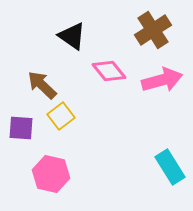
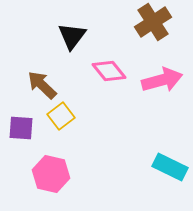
brown cross: moved 8 px up
black triangle: rotated 32 degrees clockwise
cyan rectangle: rotated 32 degrees counterclockwise
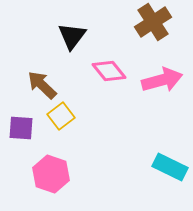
pink hexagon: rotated 6 degrees clockwise
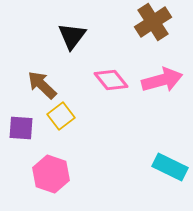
pink diamond: moved 2 px right, 9 px down
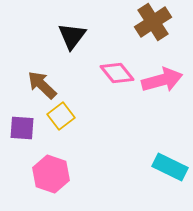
pink diamond: moved 6 px right, 7 px up
purple square: moved 1 px right
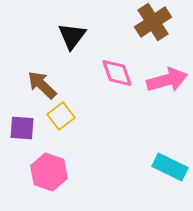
pink diamond: rotated 20 degrees clockwise
pink arrow: moved 5 px right
pink hexagon: moved 2 px left, 2 px up
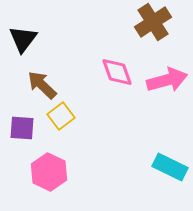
black triangle: moved 49 px left, 3 px down
pink diamond: moved 1 px up
pink hexagon: rotated 6 degrees clockwise
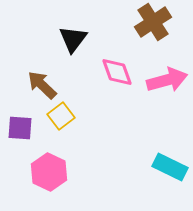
black triangle: moved 50 px right
purple square: moved 2 px left
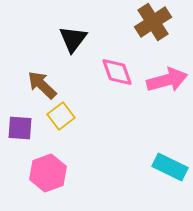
pink hexagon: moved 1 px left, 1 px down; rotated 15 degrees clockwise
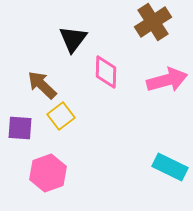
pink diamond: moved 11 px left; rotated 20 degrees clockwise
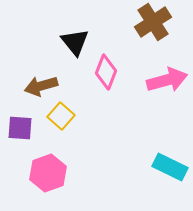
black triangle: moved 2 px right, 3 px down; rotated 16 degrees counterclockwise
pink diamond: rotated 20 degrees clockwise
brown arrow: moved 1 px left, 1 px down; rotated 60 degrees counterclockwise
yellow square: rotated 12 degrees counterclockwise
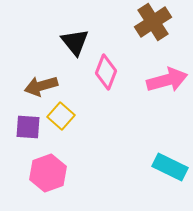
purple square: moved 8 px right, 1 px up
